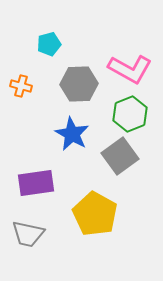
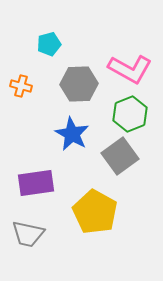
yellow pentagon: moved 2 px up
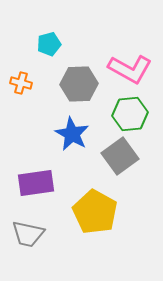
orange cross: moved 3 px up
green hexagon: rotated 16 degrees clockwise
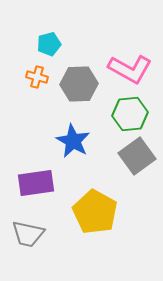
orange cross: moved 16 px right, 6 px up
blue star: moved 1 px right, 7 px down
gray square: moved 17 px right
